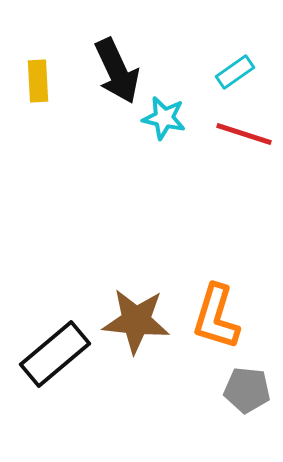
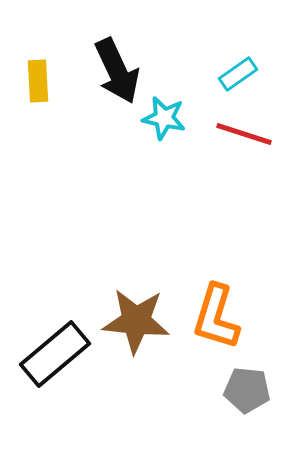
cyan rectangle: moved 3 px right, 2 px down
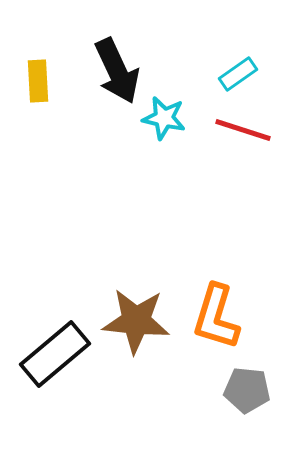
red line: moved 1 px left, 4 px up
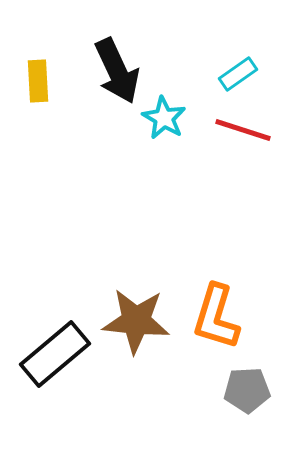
cyan star: rotated 18 degrees clockwise
gray pentagon: rotated 9 degrees counterclockwise
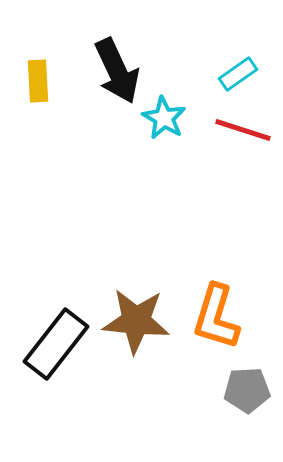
black rectangle: moved 1 px right, 10 px up; rotated 12 degrees counterclockwise
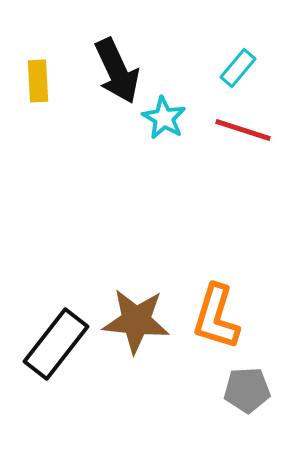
cyan rectangle: moved 6 px up; rotated 15 degrees counterclockwise
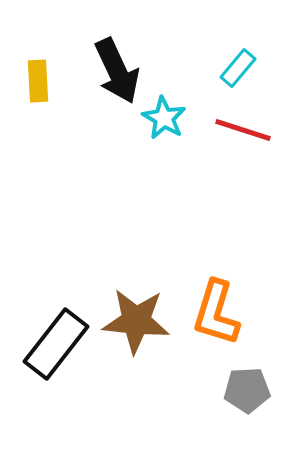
orange L-shape: moved 4 px up
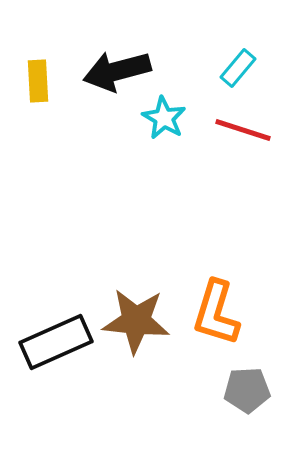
black arrow: rotated 100 degrees clockwise
black rectangle: moved 2 px up; rotated 28 degrees clockwise
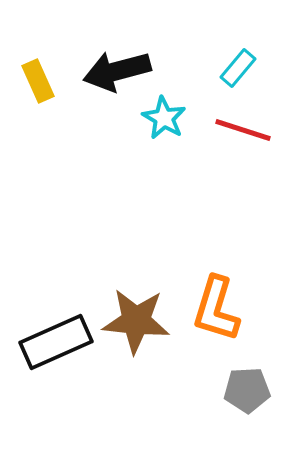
yellow rectangle: rotated 21 degrees counterclockwise
orange L-shape: moved 4 px up
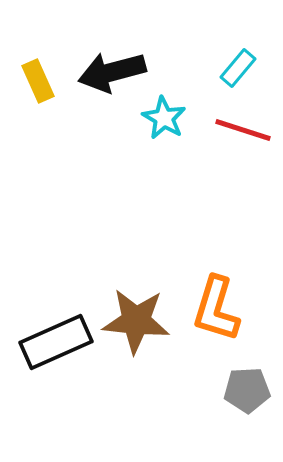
black arrow: moved 5 px left, 1 px down
